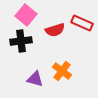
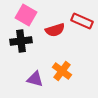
pink square: rotated 10 degrees counterclockwise
red rectangle: moved 2 px up
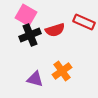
red rectangle: moved 2 px right, 1 px down
black cross: moved 9 px right, 6 px up; rotated 15 degrees counterclockwise
orange cross: rotated 18 degrees clockwise
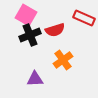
red rectangle: moved 4 px up
orange cross: moved 1 px right, 11 px up
purple triangle: rotated 18 degrees counterclockwise
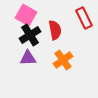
red rectangle: rotated 40 degrees clockwise
red semicircle: rotated 84 degrees counterclockwise
black cross: rotated 10 degrees counterclockwise
purple triangle: moved 7 px left, 21 px up
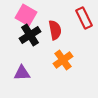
purple triangle: moved 6 px left, 15 px down
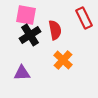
pink square: rotated 20 degrees counterclockwise
orange cross: rotated 12 degrees counterclockwise
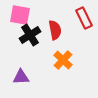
pink square: moved 6 px left
purple triangle: moved 1 px left, 4 px down
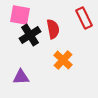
red semicircle: moved 2 px left, 1 px up
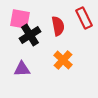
pink square: moved 4 px down
red semicircle: moved 5 px right, 3 px up
purple triangle: moved 1 px right, 8 px up
